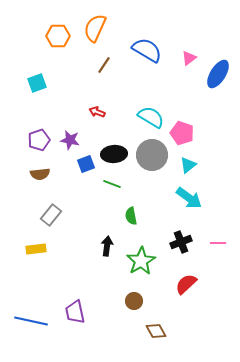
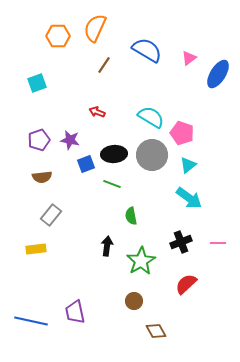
brown semicircle: moved 2 px right, 3 px down
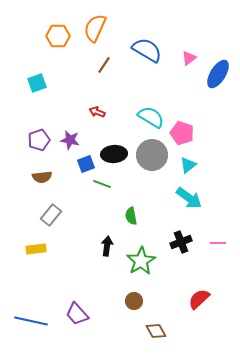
green line: moved 10 px left
red semicircle: moved 13 px right, 15 px down
purple trapezoid: moved 2 px right, 2 px down; rotated 30 degrees counterclockwise
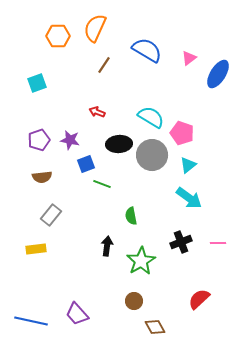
black ellipse: moved 5 px right, 10 px up
brown diamond: moved 1 px left, 4 px up
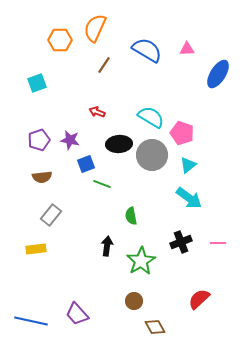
orange hexagon: moved 2 px right, 4 px down
pink triangle: moved 2 px left, 9 px up; rotated 35 degrees clockwise
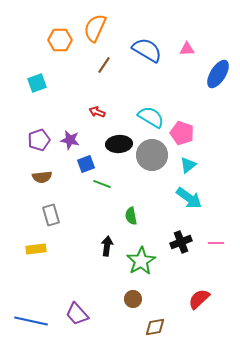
gray rectangle: rotated 55 degrees counterclockwise
pink line: moved 2 px left
brown circle: moved 1 px left, 2 px up
brown diamond: rotated 70 degrees counterclockwise
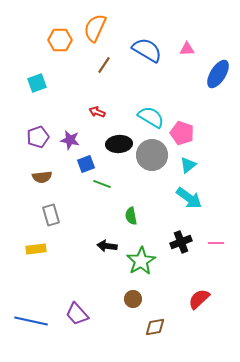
purple pentagon: moved 1 px left, 3 px up
black arrow: rotated 90 degrees counterclockwise
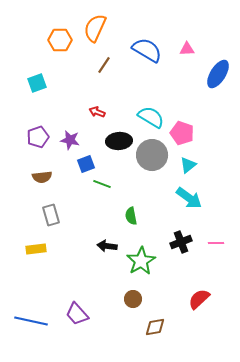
black ellipse: moved 3 px up
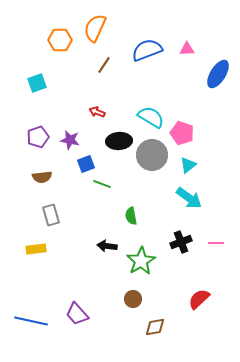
blue semicircle: rotated 52 degrees counterclockwise
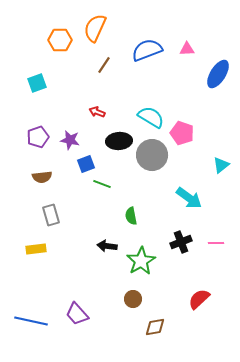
cyan triangle: moved 33 px right
